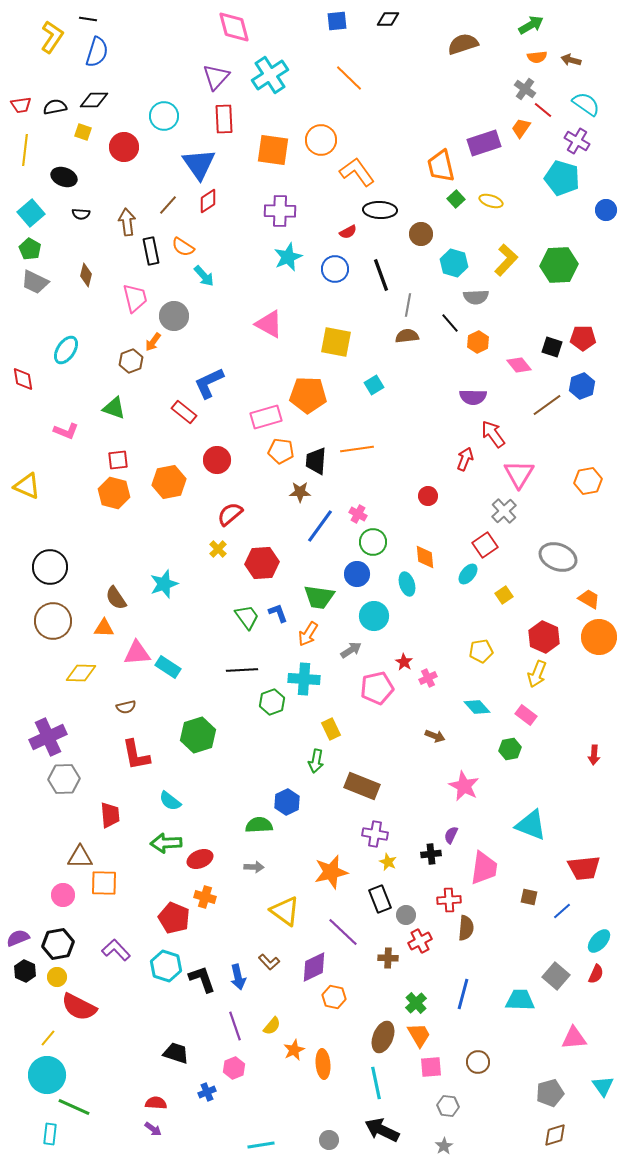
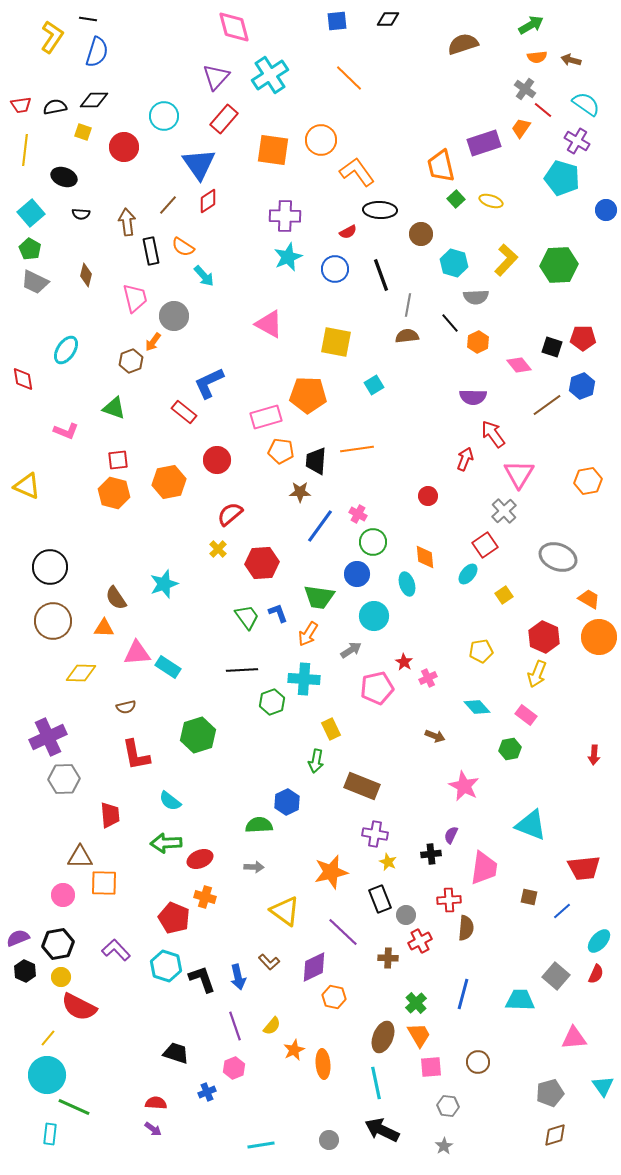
red rectangle at (224, 119): rotated 44 degrees clockwise
purple cross at (280, 211): moved 5 px right, 5 px down
yellow circle at (57, 977): moved 4 px right
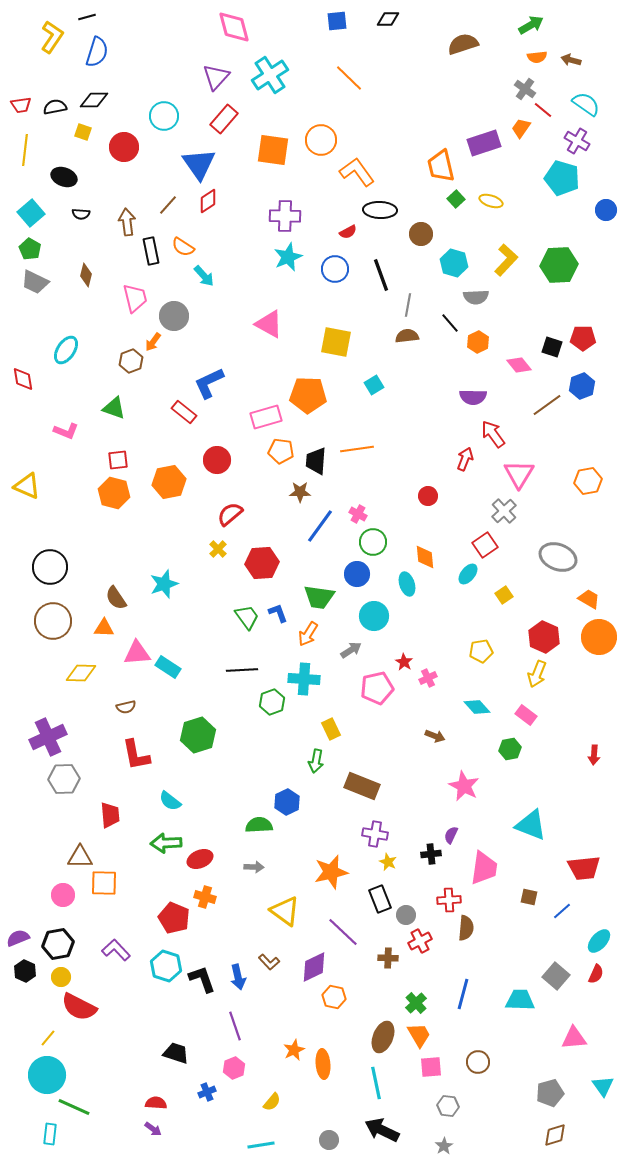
black line at (88, 19): moved 1 px left, 2 px up; rotated 24 degrees counterclockwise
yellow semicircle at (272, 1026): moved 76 px down
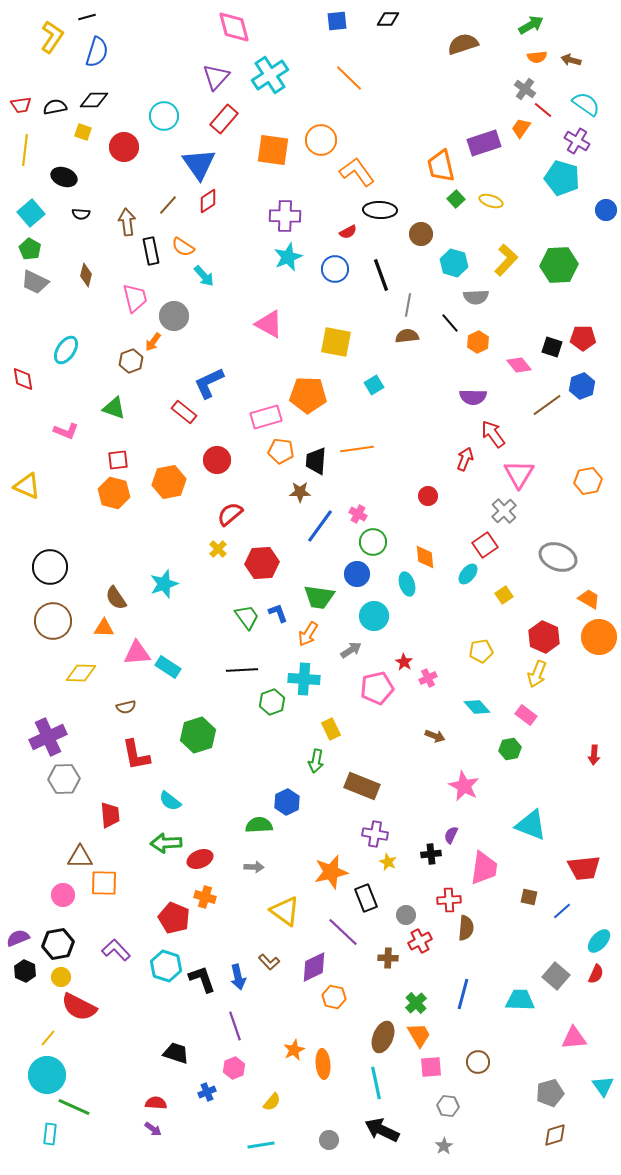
black rectangle at (380, 899): moved 14 px left, 1 px up
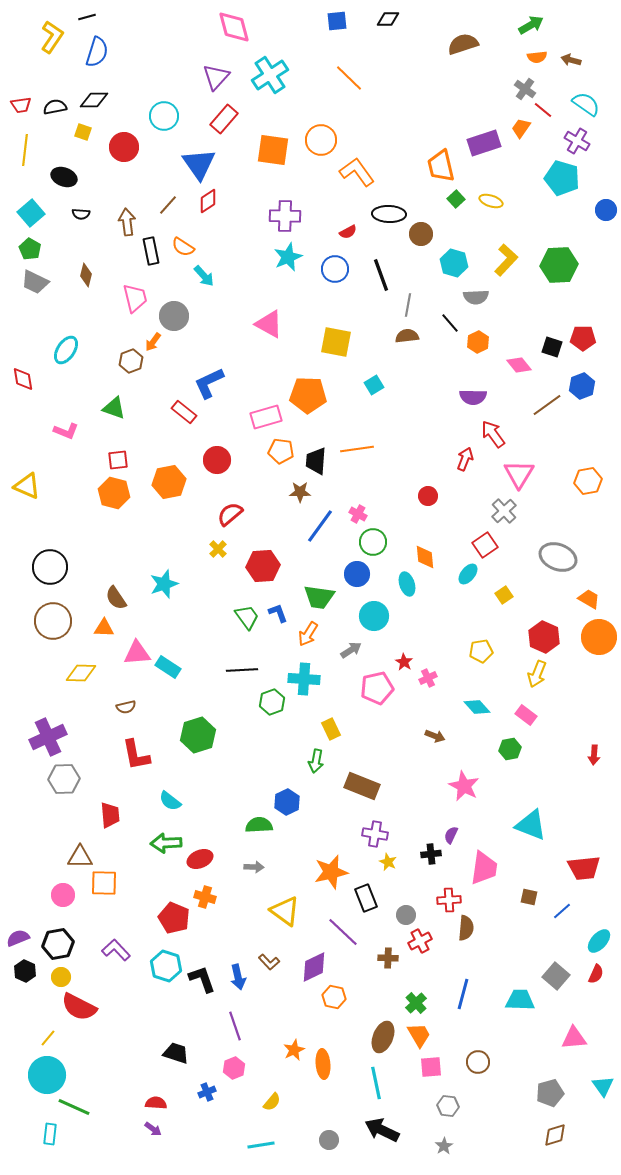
black ellipse at (380, 210): moved 9 px right, 4 px down
red hexagon at (262, 563): moved 1 px right, 3 px down
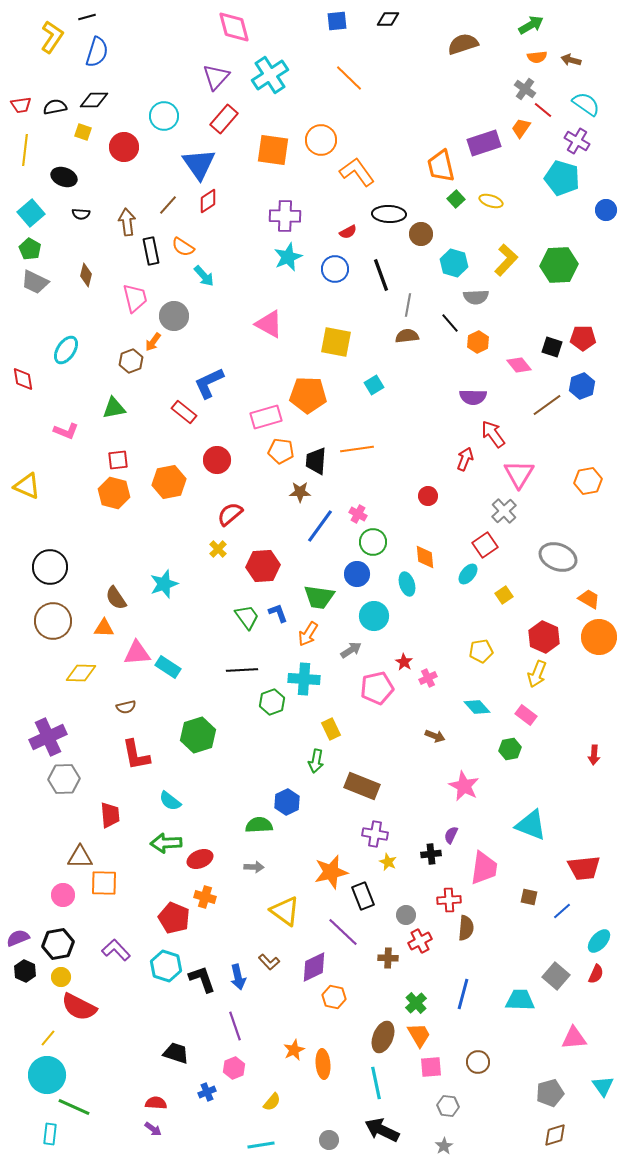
green triangle at (114, 408): rotated 30 degrees counterclockwise
black rectangle at (366, 898): moved 3 px left, 2 px up
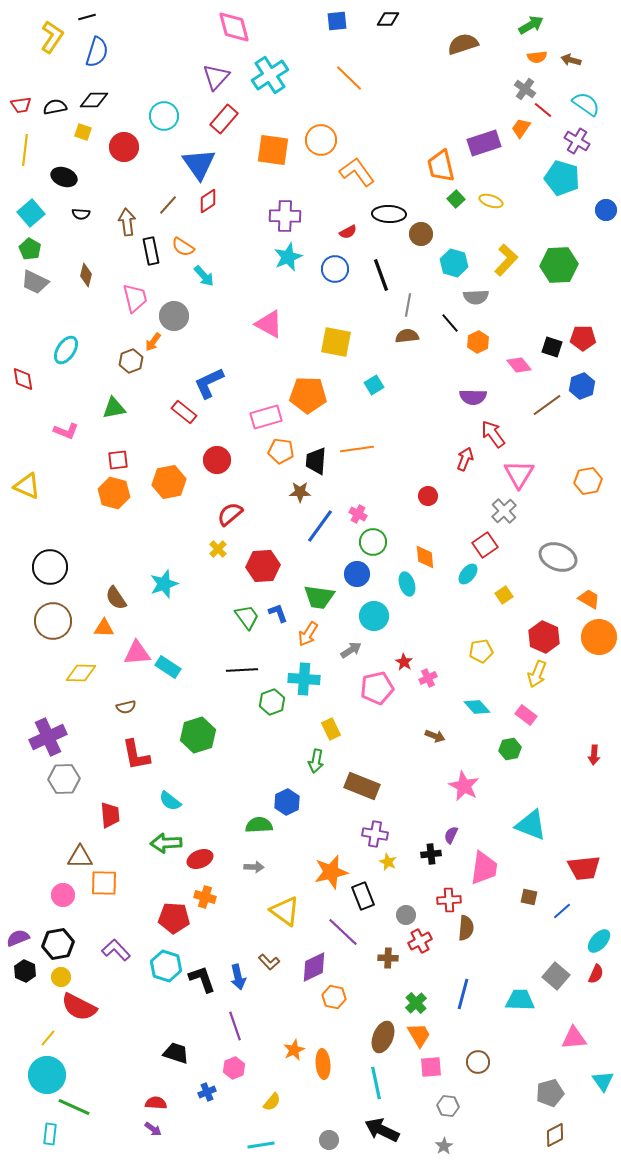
red pentagon at (174, 918): rotated 20 degrees counterclockwise
cyan triangle at (603, 1086): moved 5 px up
brown diamond at (555, 1135): rotated 10 degrees counterclockwise
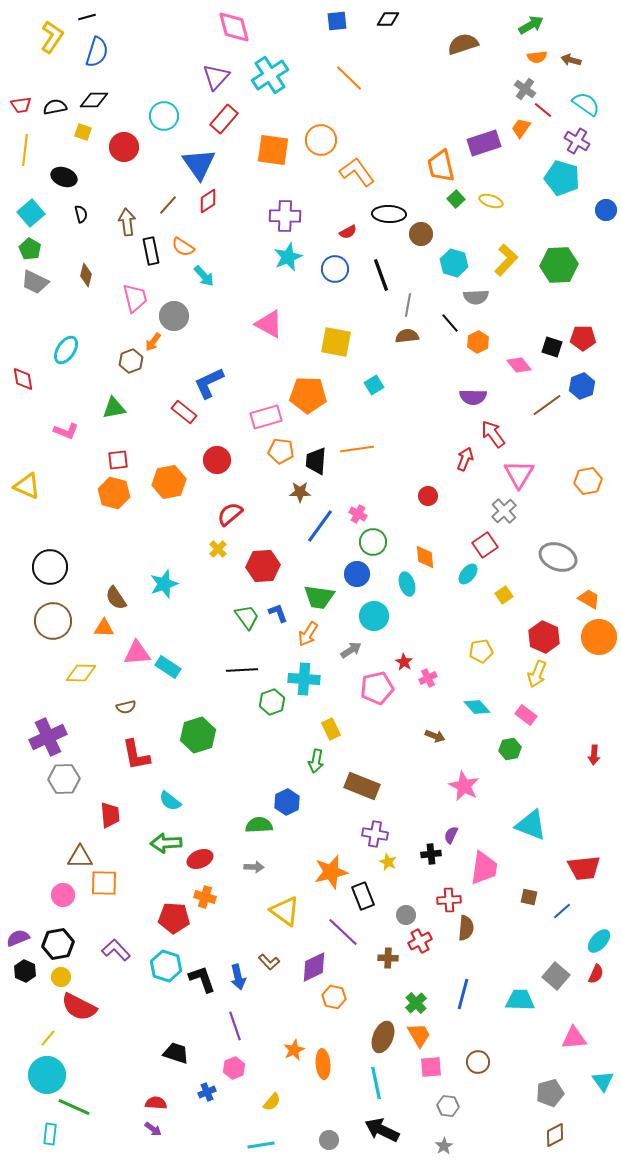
black semicircle at (81, 214): rotated 108 degrees counterclockwise
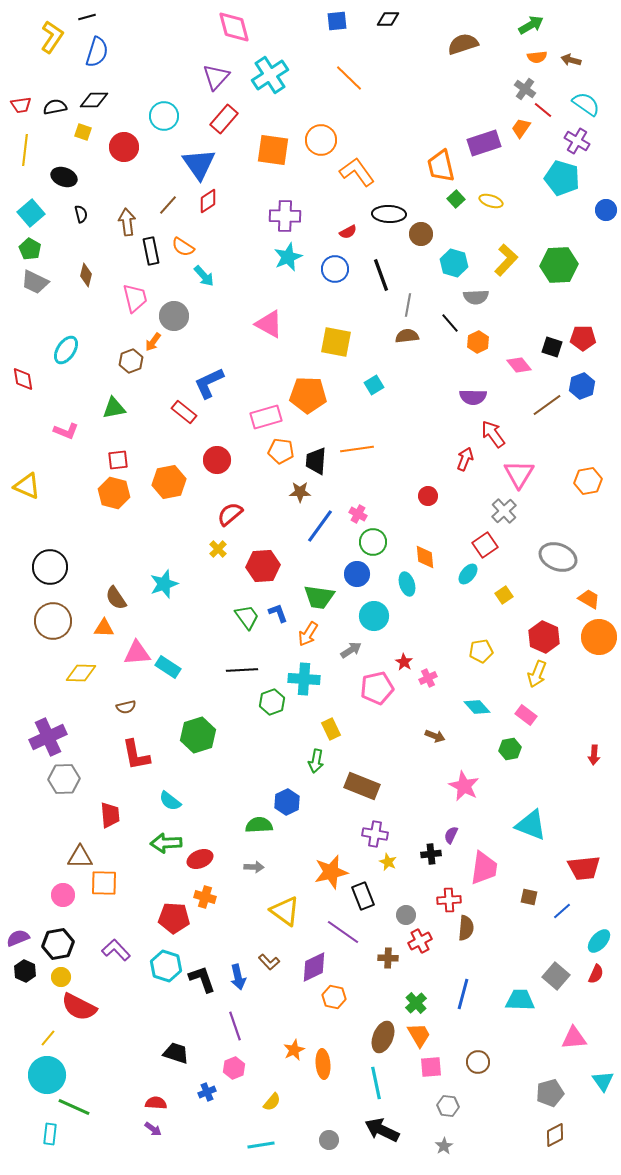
purple line at (343, 932): rotated 8 degrees counterclockwise
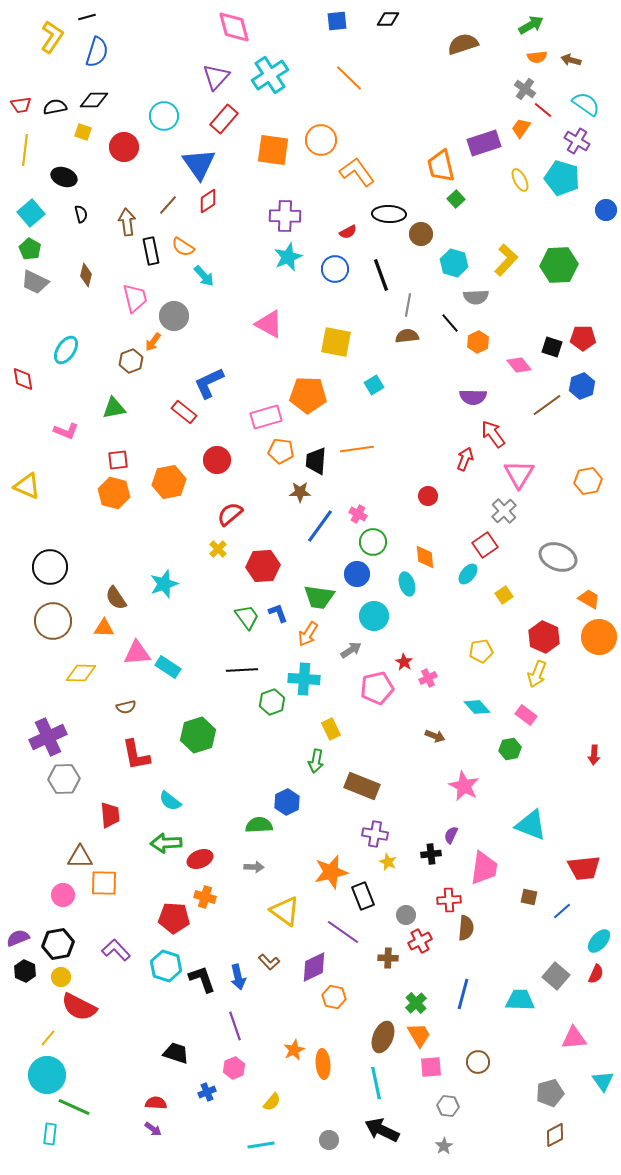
yellow ellipse at (491, 201): moved 29 px right, 21 px up; rotated 45 degrees clockwise
